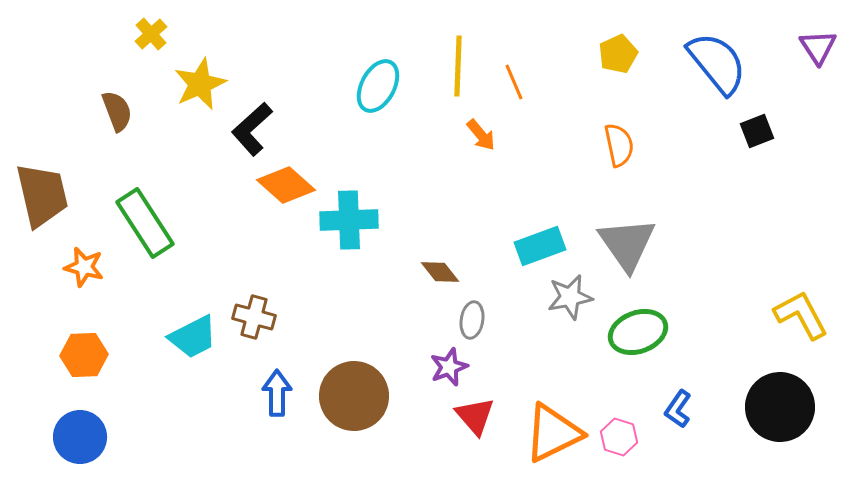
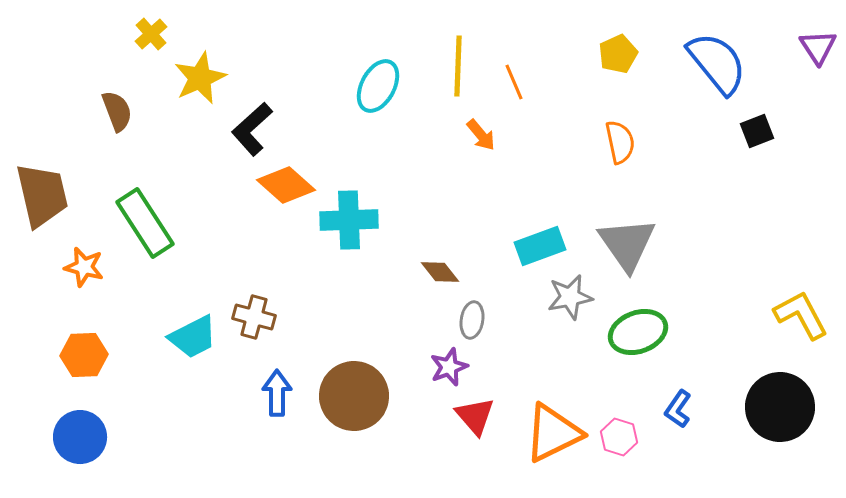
yellow star: moved 6 px up
orange semicircle: moved 1 px right, 3 px up
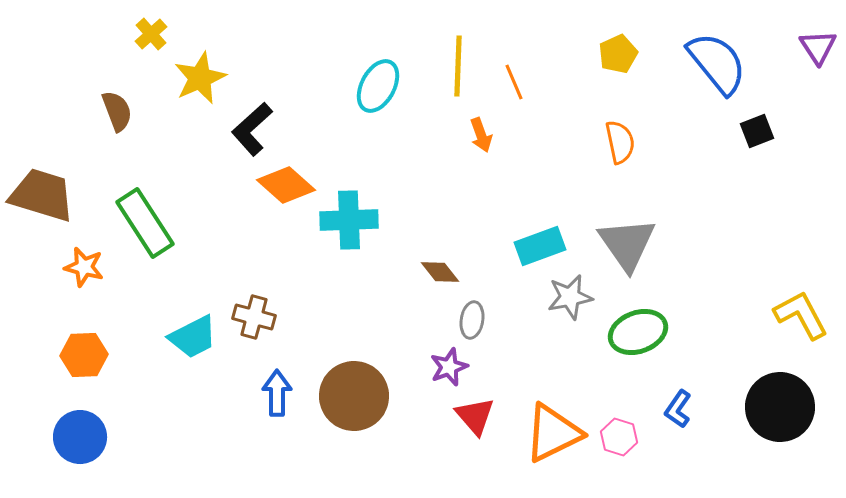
orange arrow: rotated 20 degrees clockwise
brown trapezoid: rotated 60 degrees counterclockwise
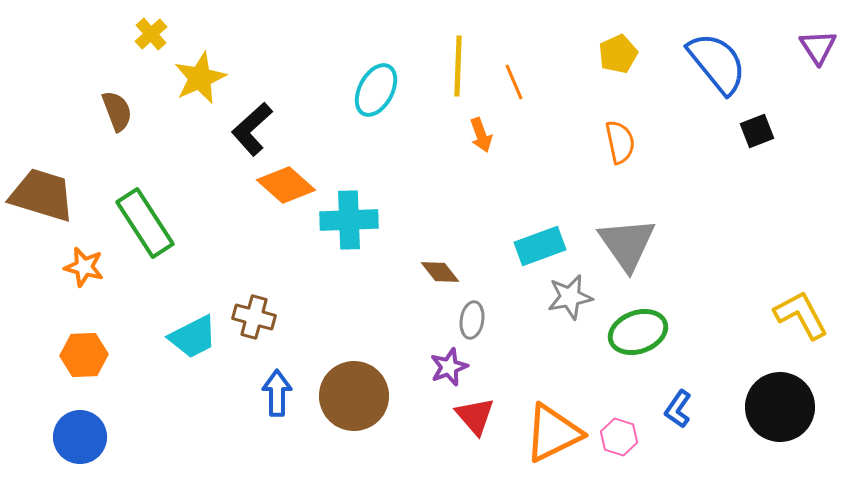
cyan ellipse: moved 2 px left, 4 px down
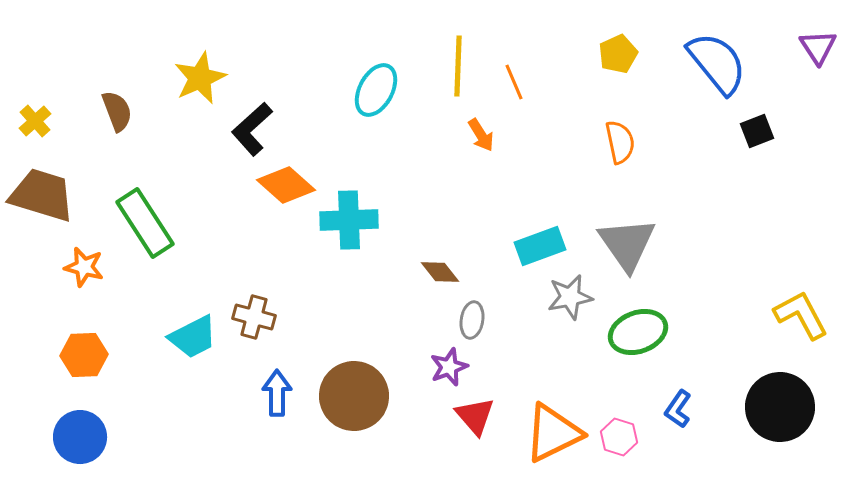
yellow cross: moved 116 px left, 87 px down
orange arrow: rotated 12 degrees counterclockwise
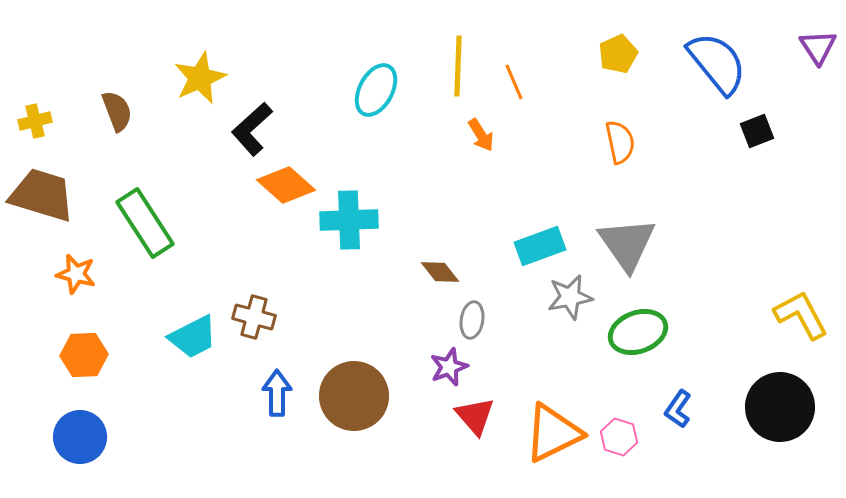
yellow cross: rotated 28 degrees clockwise
orange star: moved 8 px left, 7 px down
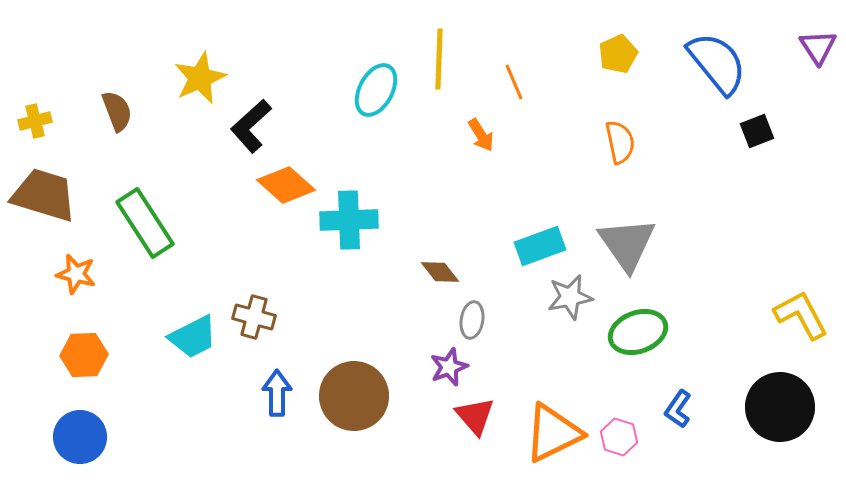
yellow line: moved 19 px left, 7 px up
black L-shape: moved 1 px left, 3 px up
brown trapezoid: moved 2 px right
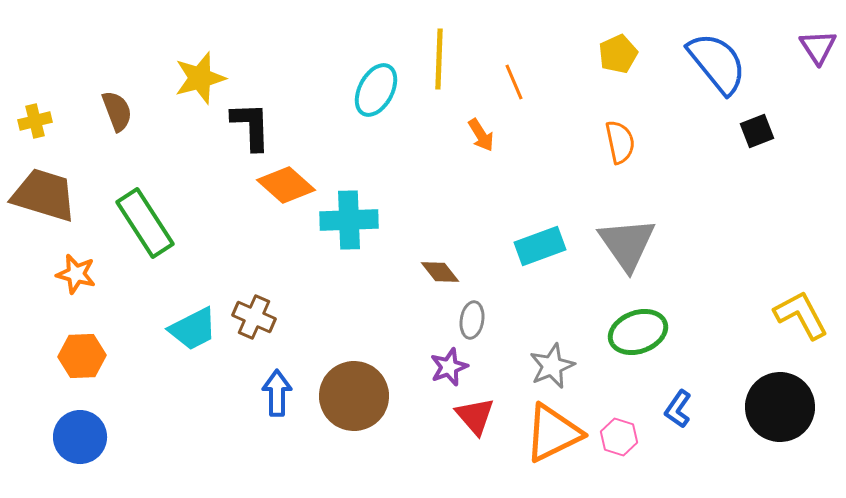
yellow star: rotated 8 degrees clockwise
black L-shape: rotated 130 degrees clockwise
gray star: moved 18 px left, 69 px down; rotated 12 degrees counterclockwise
brown cross: rotated 9 degrees clockwise
cyan trapezoid: moved 8 px up
orange hexagon: moved 2 px left, 1 px down
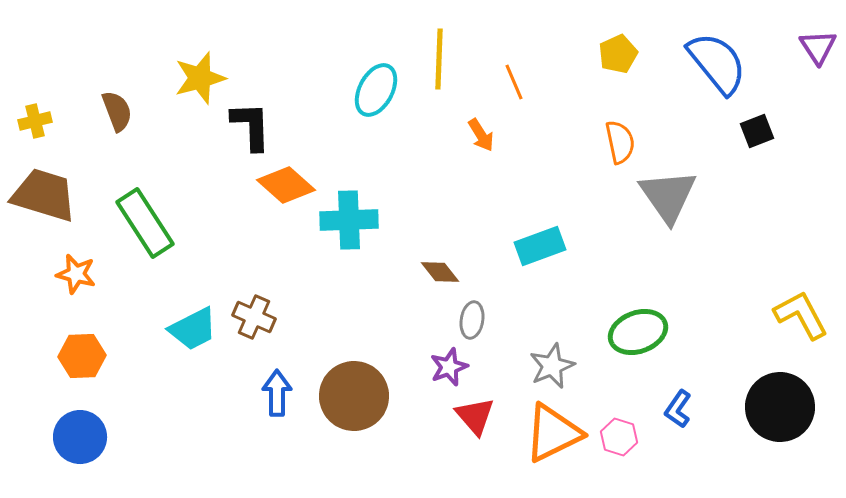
gray triangle: moved 41 px right, 48 px up
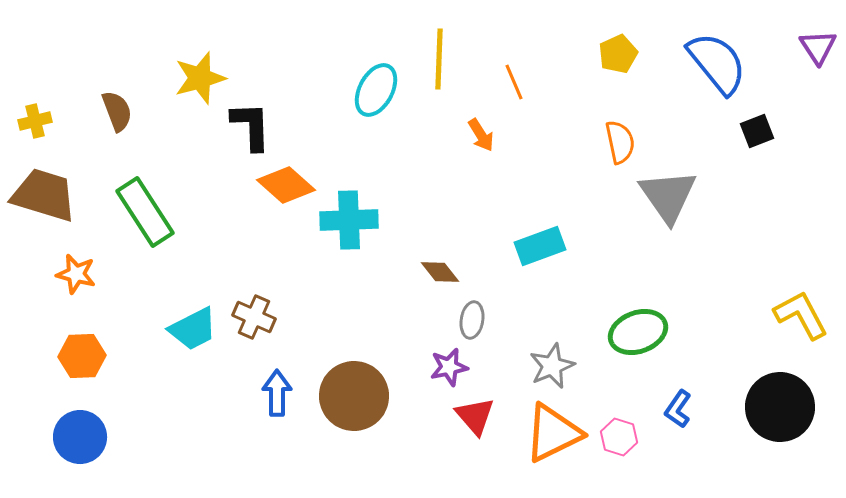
green rectangle: moved 11 px up
purple star: rotated 9 degrees clockwise
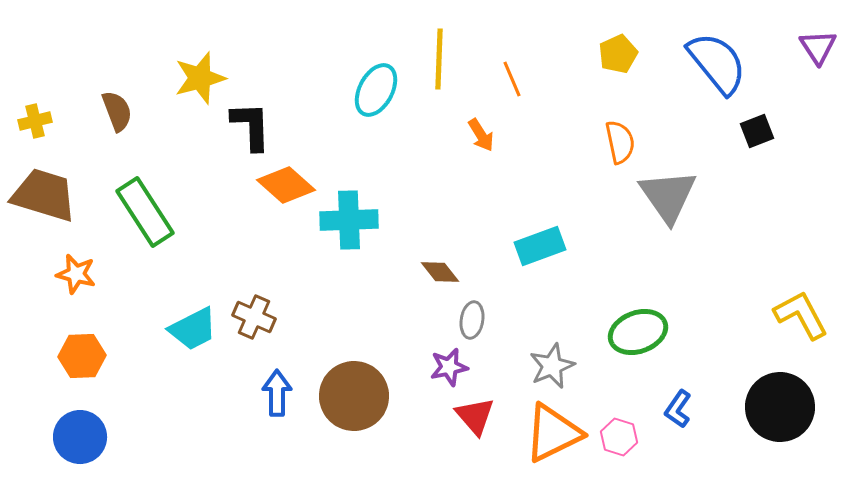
orange line: moved 2 px left, 3 px up
